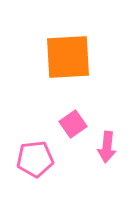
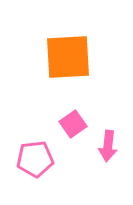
pink arrow: moved 1 px right, 1 px up
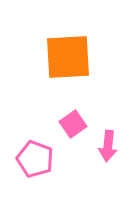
pink pentagon: rotated 27 degrees clockwise
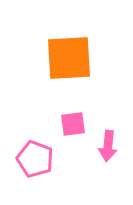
orange square: moved 1 px right, 1 px down
pink square: rotated 28 degrees clockwise
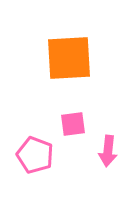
pink arrow: moved 5 px down
pink pentagon: moved 4 px up
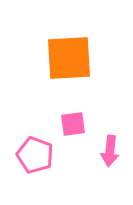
pink arrow: moved 2 px right
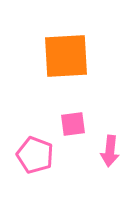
orange square: moved 3 px left, 2 px up
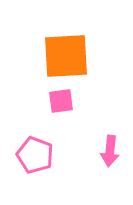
pink square: moved 12 px left, 23 px up
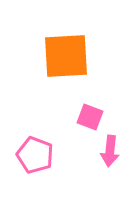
pink square: moved 29 px right, 16 px down; rotated 28 degrees clockwise
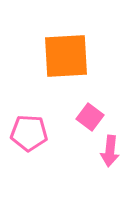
pink square: rotated 16 degrees clockwise
pink pentagon: moved 6 px left, 22 px up; rotated 18 degrees counterclockwise
